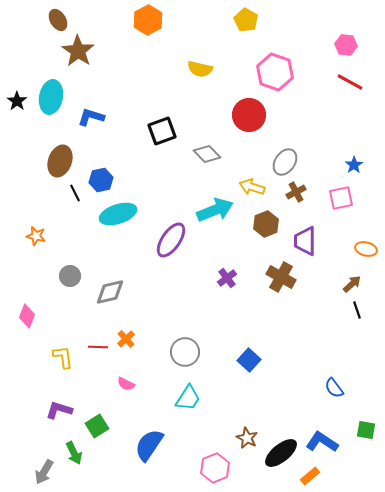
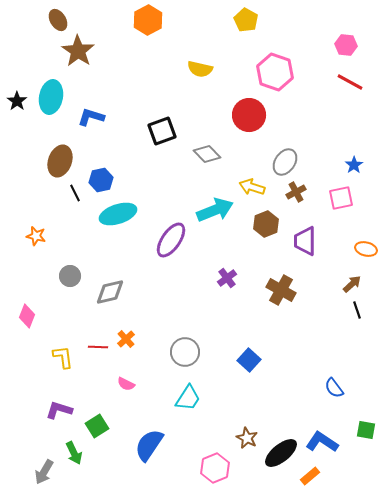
brown cross at (281, 277): moved 13 px down
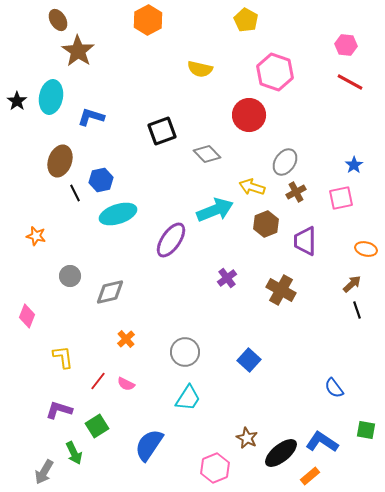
red line at (98, 347): moved 34 px down; rotated 54 degrees counterclockwise
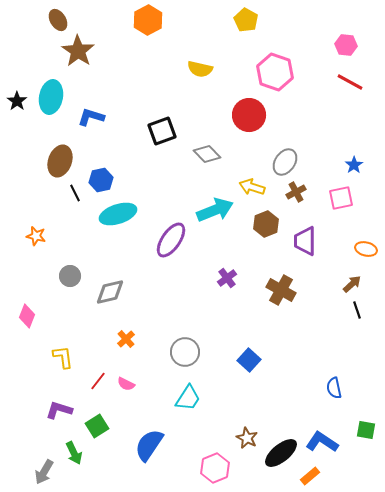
blue semicircle at (334, 388): rotated 25 degrees clockwise
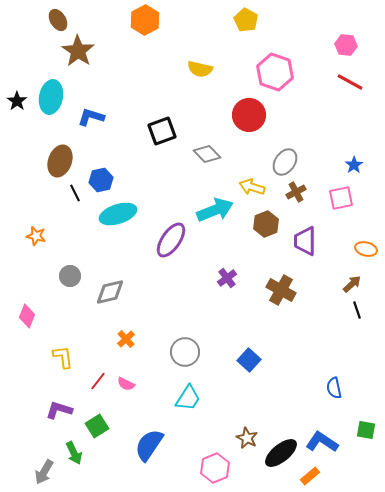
orange hexagon at (148, 20): moved 3 px left
